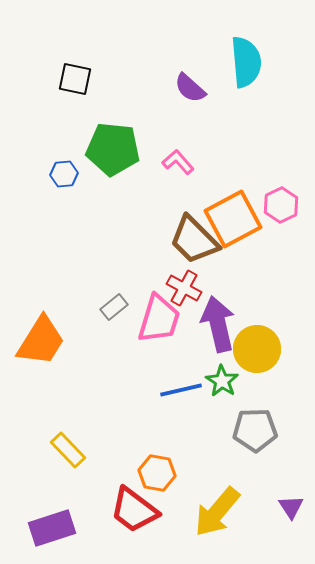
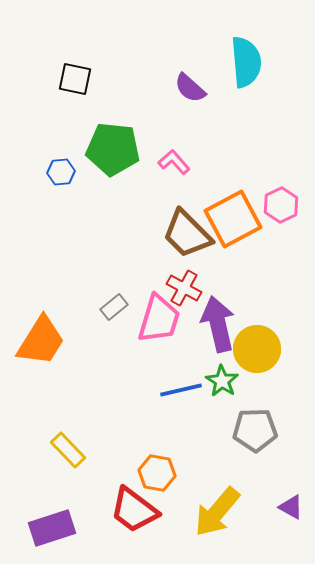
pink L-shape: moved 4 px left
blue hexagon: moved 3 px left, 2 px up
brown trapezoid: moved 7 px left, 6 px up
purple triangle: rotated 28 degrees counterclockwise
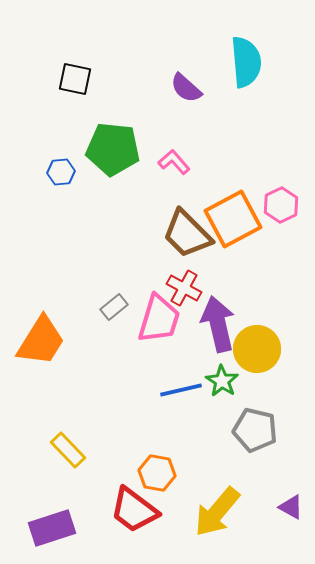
purple semicircle: moved 4 px left
gray pentagon: rotated 15 degrees clockwise
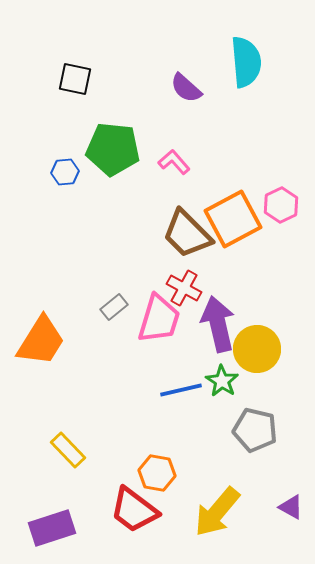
blue hexagon: moved 4 px right
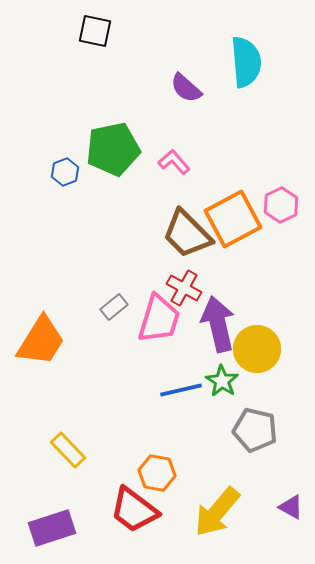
black square: moved 20 px right, 48 px up
green pentagon: rotated 18 degrees counterclockwise
blue hexagon: rotated 16 degrees counterclockwise
